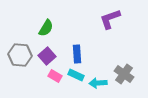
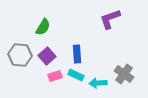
green semicircle: moved 3 px left, 1 px up
pink rectangle: rotated 48 degrees counterclockwise
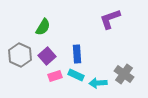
gray hexagon: rotated 20 degrees clockwise
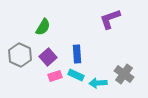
purple square: moved 1 px right, 1 px down
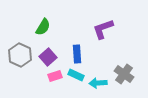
purple L-shape: moved 7 px left, 10 px down
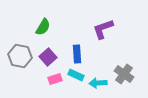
gray hexagon: moved 1 px down; rotated 15 degrees counterclockwise
pink rectangle: moved 3 px down
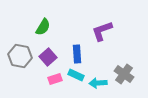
purple L-shape: moved 1 px left, 2 px down
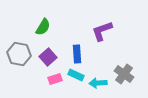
gray hexagon: moved 1 px left, 2 px up
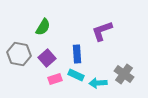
purple square: moved 1 px left, 1 px down
